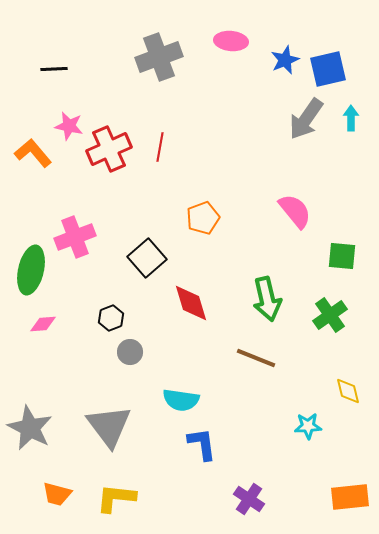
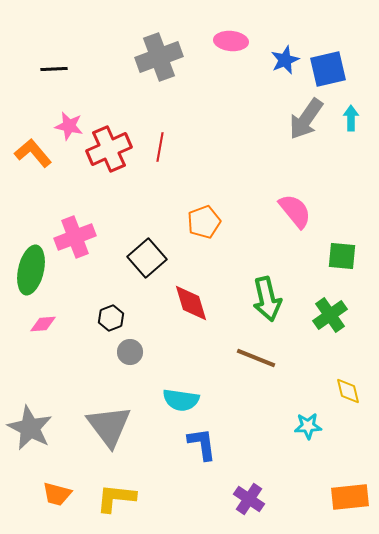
orange pentagon: moved 1 px right, 4 px down
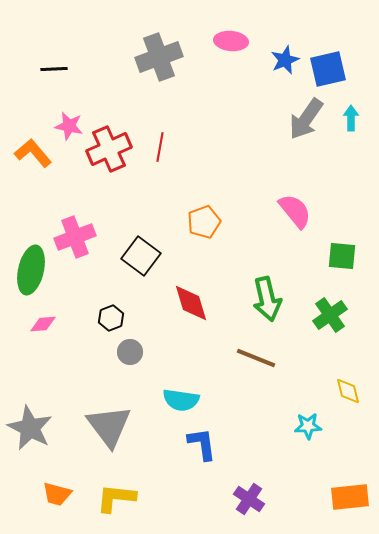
black square: moved 6 px left, 2 px up; rotated 12 degrees counterclockwise
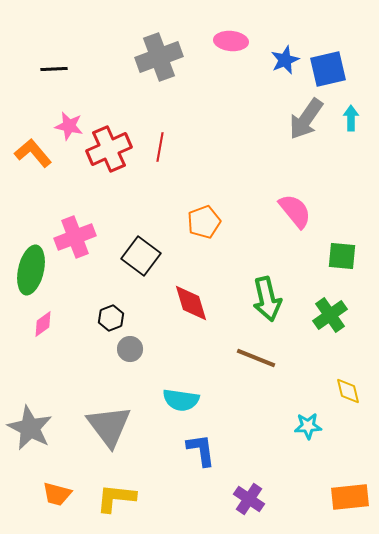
pink diamond: rotated 32 degrees counterclockwise
gray circle: moved 3 px up
blue L-shape: moved 1 px left, 6 px down
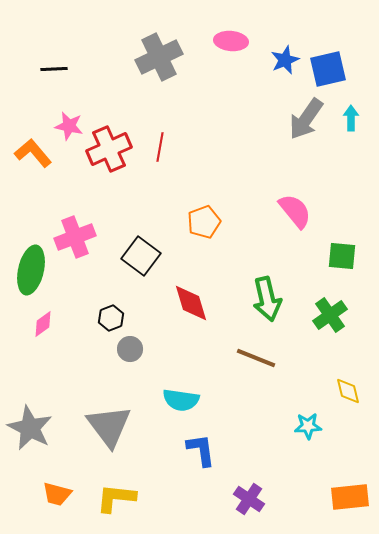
gray cross: rotated 6 degrees counterclockwise
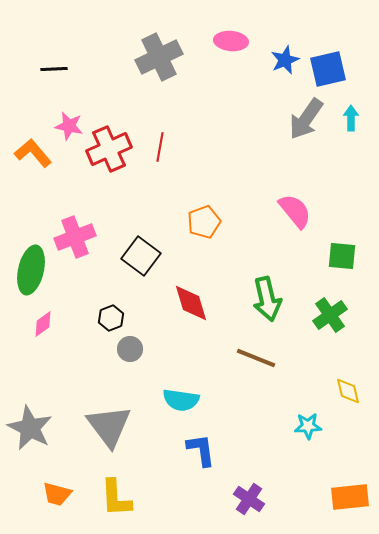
yellow L-shape: rotated 99 degrees counterclockwise
